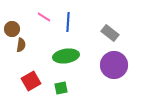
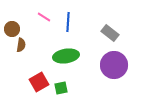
red square: moved 8 px right, 1 px down
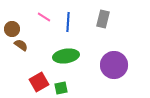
gray rectangle: moved 7 px left, 14 px up; rotated 66 degrees clockwise
brown semicircle: rotated 64 degrees counterclockwise
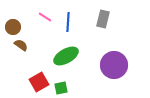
pink line: moved 1 px right
brown circle: moved 1 px right, 2 px up
green ellipse: rotated 20 degrees counterclockwise
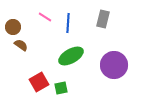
blue line: moved 1 px down
green ellipse: moved 5 px right
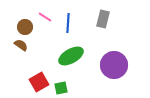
brown circle: moved 12 px right
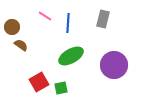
pink line: moved 1 px up
brown circle: moved 13 px left
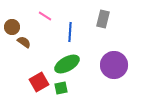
blue line: moved 2 px right, 9 px down
brown semicircle: moved 3 px right, 3 px up
green ellipse: moved 4 px left, 8 px down
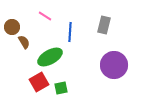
gray rectangle: moved 1 px right, 6 px down
brown semicircle: rotated 24 degrees clockwise
green ellipse: moved 17 px left, 7 px up
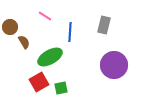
brown circle: moved 2 px left
